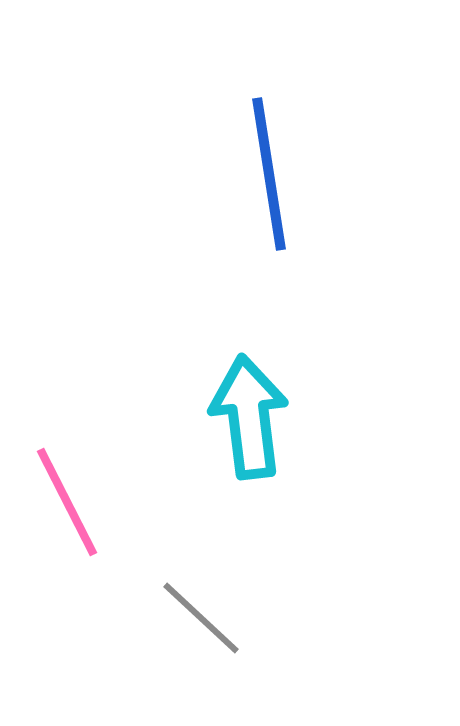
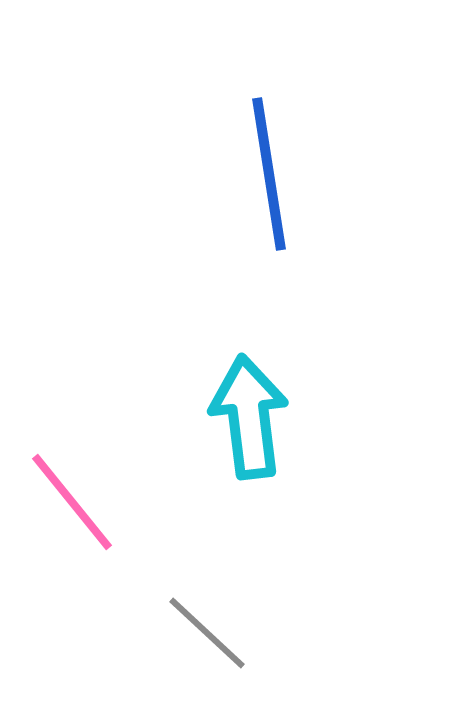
pink line: moved 5 px right; rotated 12 degrees counterclockwise
gray line: moved 6 px right, 15 px down
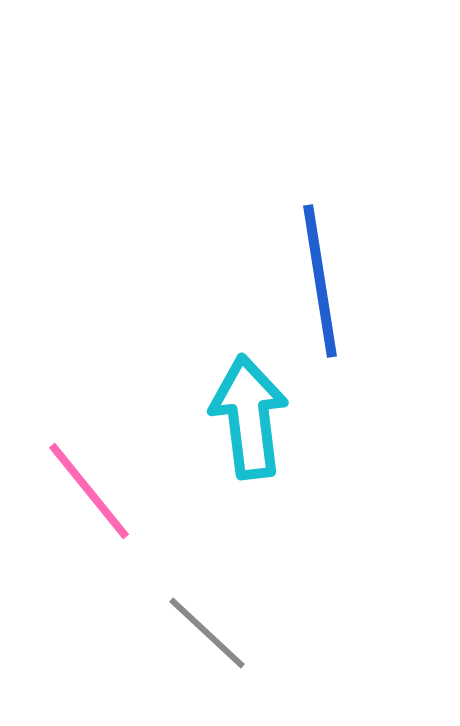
blue line: moved 51 px right, 107 px down
pink line: moved 17 px right, 11 px up
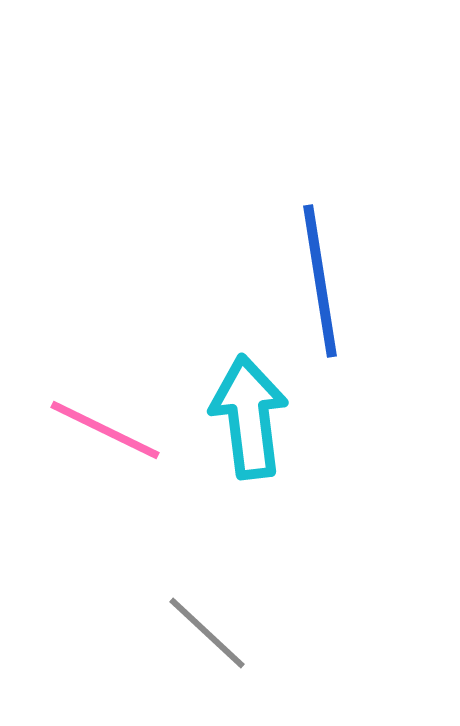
pink line: moved 16 px right, 61 px up; rotated 25 degrees counterclockwise
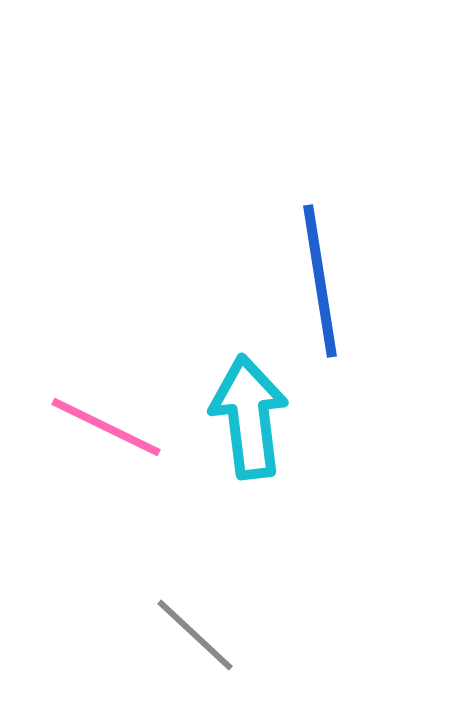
pink line: moved 1 px right, 3 px up
gray line: moved 12 px left, 2 px down
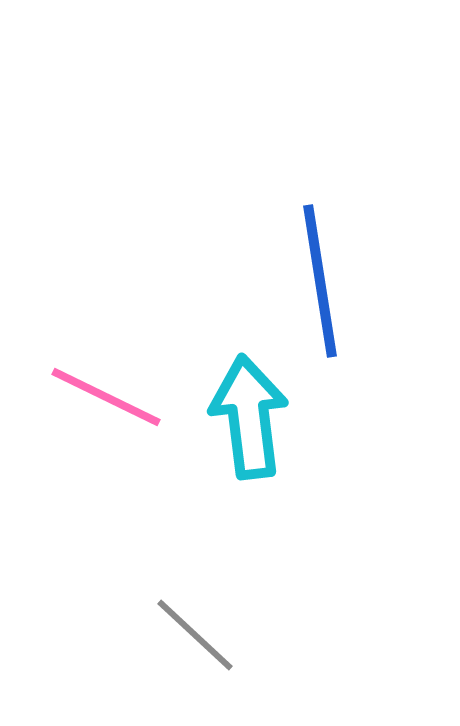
pink line: moved 30 px up
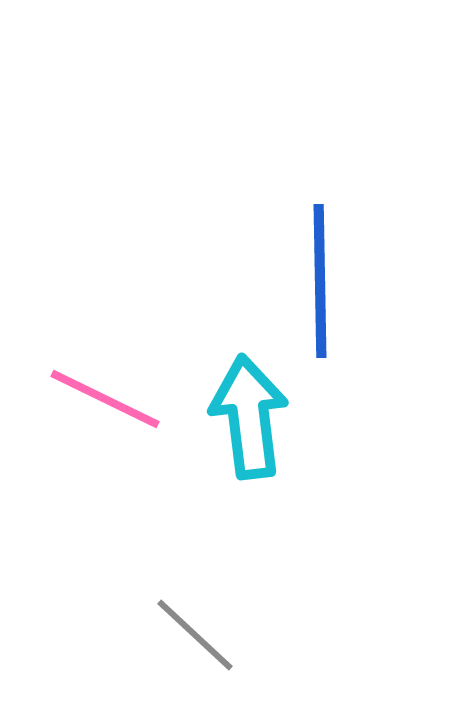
blue line: rotated 8 degrees clockwise
pink line: moved 1 px left, 2 px down
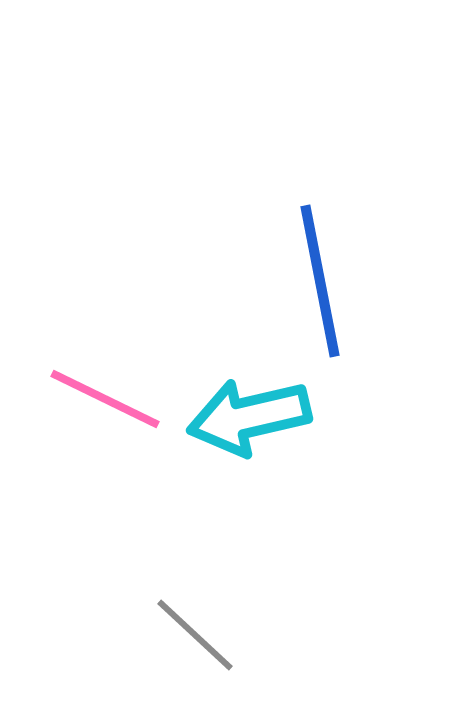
blue line: rotated 10 degrees counterclockwise
cyan arrow: rotated 96 degrees counterclockwise
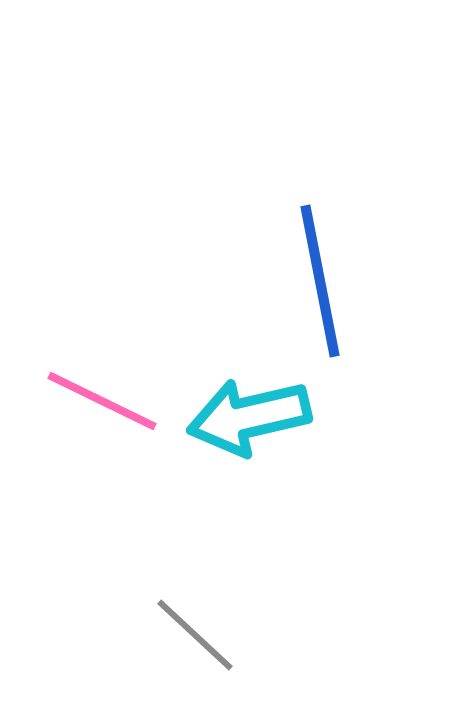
pink line: moved 3 px left, 2 px down
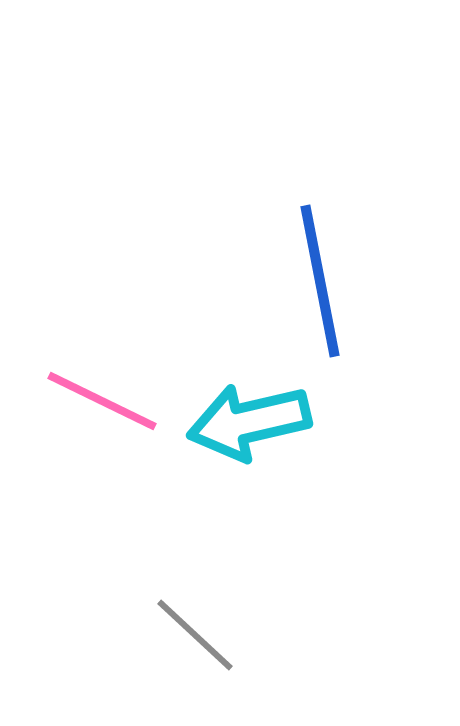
cyan arrow: moved 5 px down
